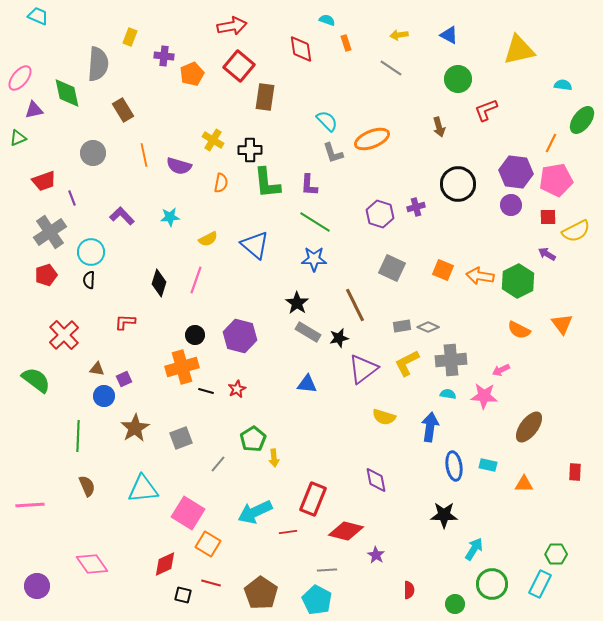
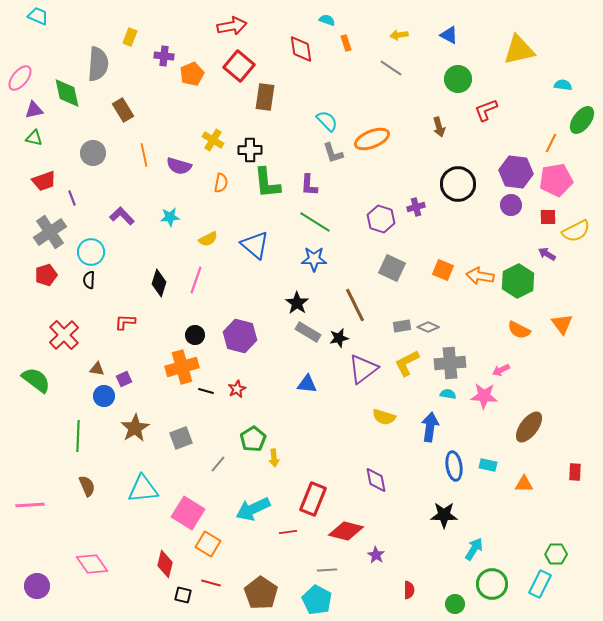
green triangle at (18, 138): moved 16 px right; rotated 36 degrees clockwise
purple hexagon at (380, 214): moved 1 px right, 5 px down
gray cross at (451, 360): moved 1 px left, 3 px down
cyan arrow at (255, 512): moved 2 px left, 3 px up
red diamond at (165, 564): rotated 52 degrees counterclockwise
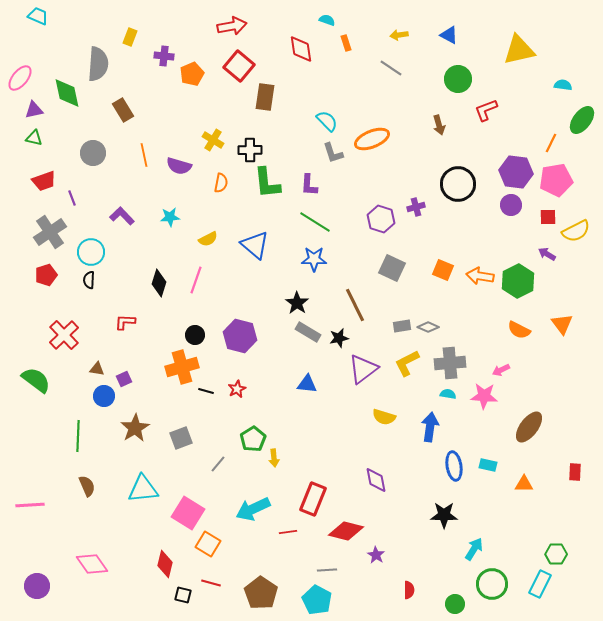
brown arrow at (439, 127): moved 2 px up
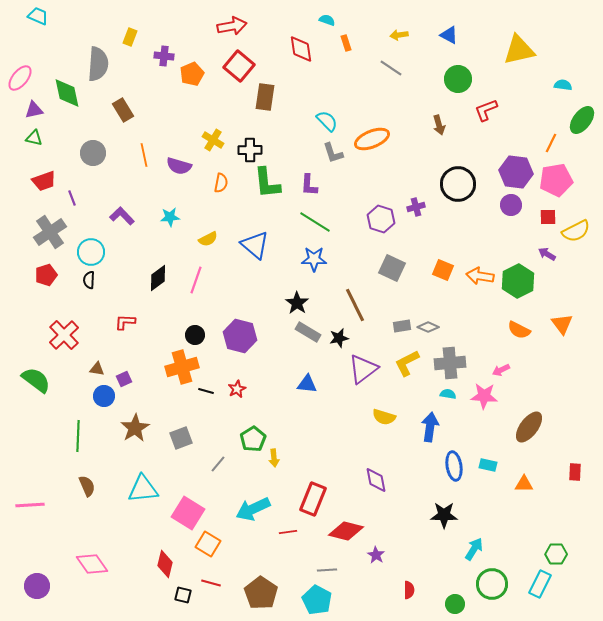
black diamond at (159, 283): moved 1 px left, 5 px up; rotated 36 degrees clockwise
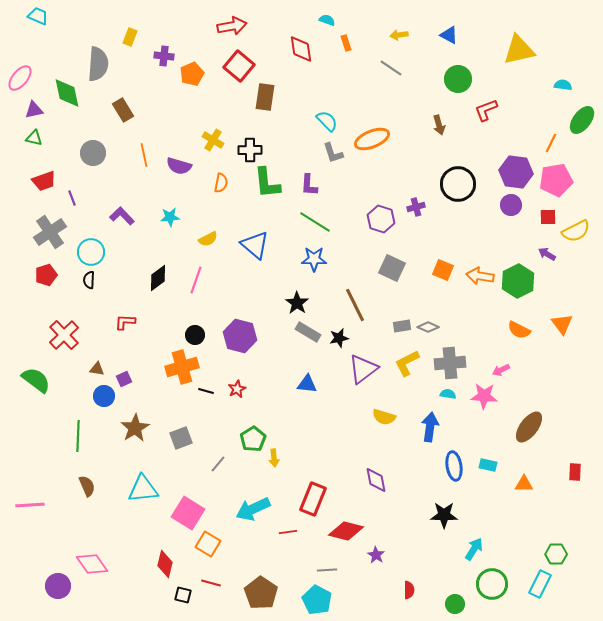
purple circle at (37, 586): moved 21 px right
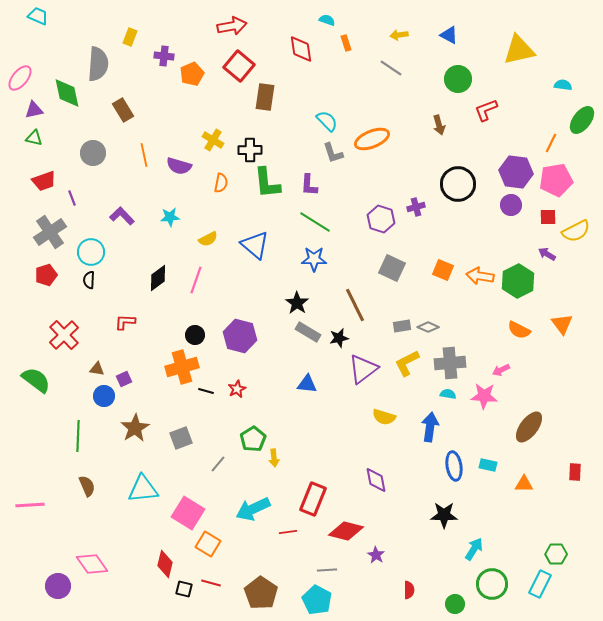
black square at (183, 595): moved 1 px right, 6 px up
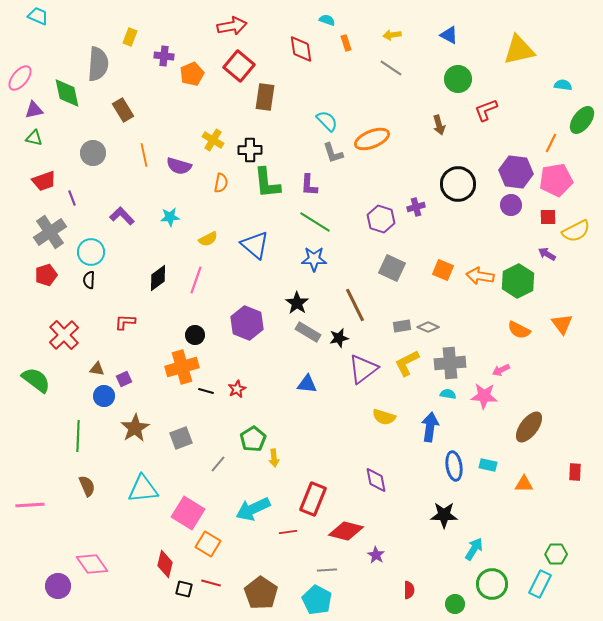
yellow arrow at (399, 35): moved 7 px left
purple hexagon at (240, 336): moved 7 px right, 13 px up; rotated 8 degrees clockwise
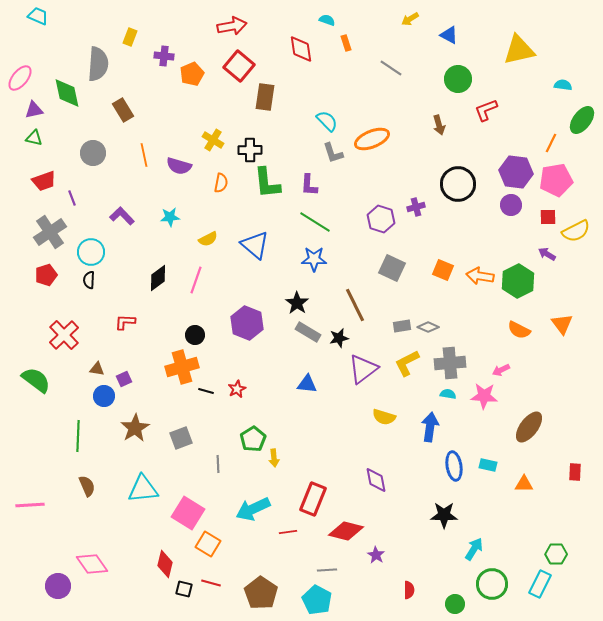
yellow arrow at (392, 35): moved 18 px right, 16 px up; rotated 24 degrees counterclockwise
gray line at (218, 464): rotated 42 degrees counterclockwise
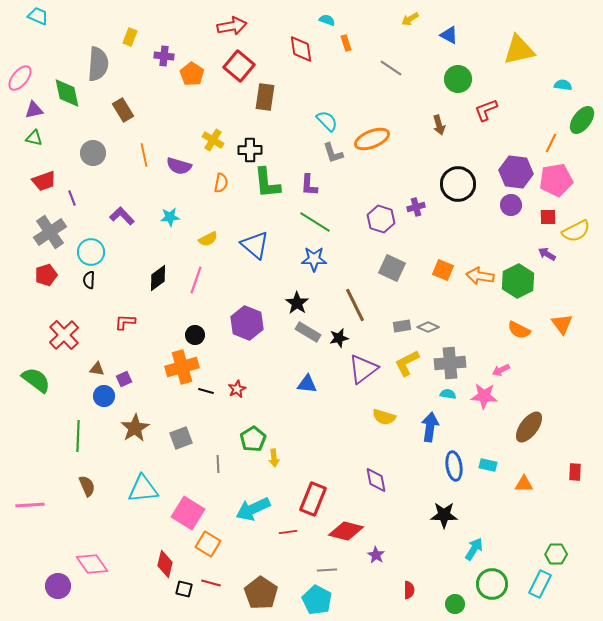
orange pentagon at (192, 74): rotated 15 degrees counterclockwise
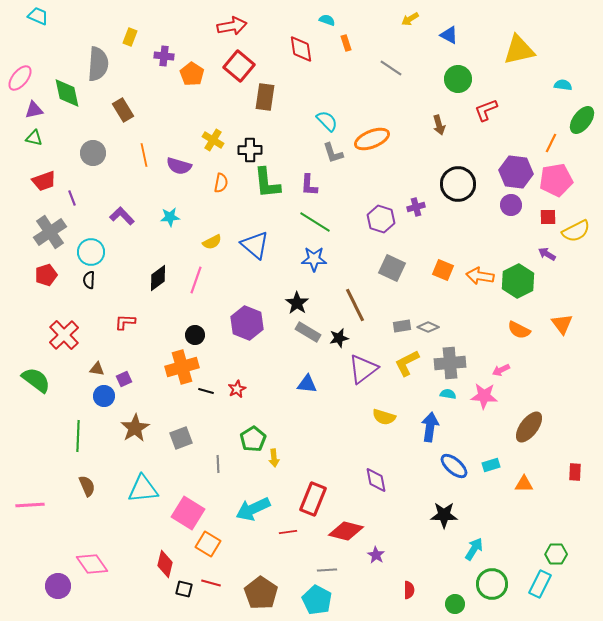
yellow semicircle at (208, 239): moved 4 px right, 3 px down
cyan rectangle at (488, 465): moved 3 px right; rotated 30 degrees counterclockwise
blue ellipse at (454, 466): rotated 40 degrees counterclockwise
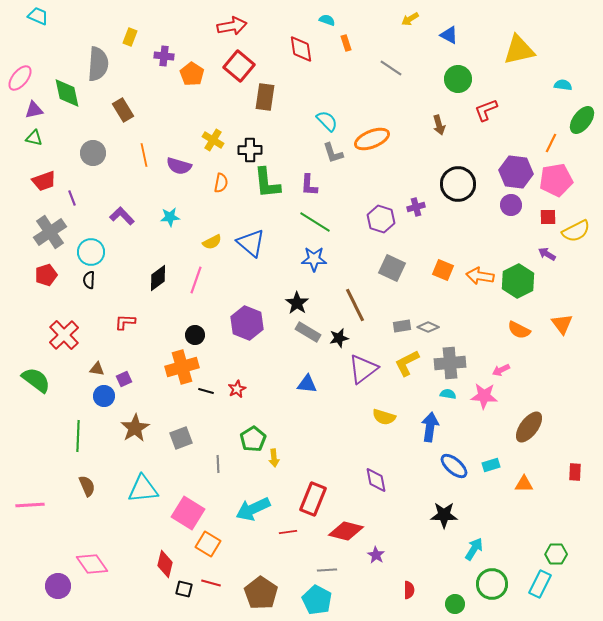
blue triangle at (255, 245): moved 4 px left, 2 px up
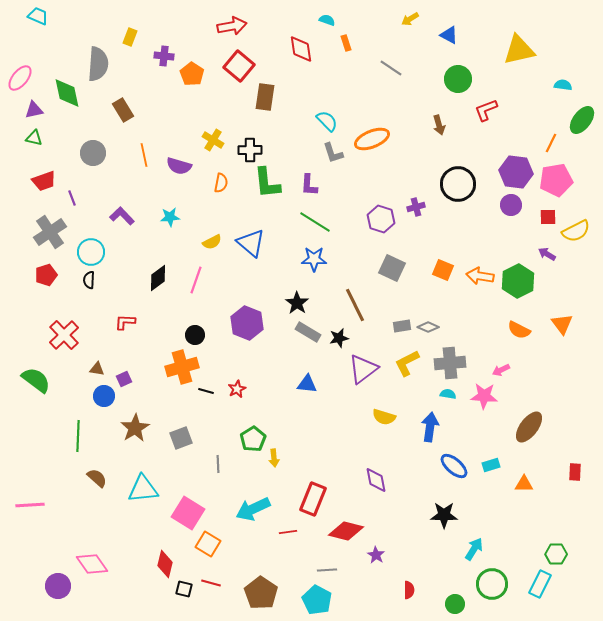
brown semicircle at (87, 486): moved 10 px right, 8 px up; rotated 25 degrees counterclockwise
